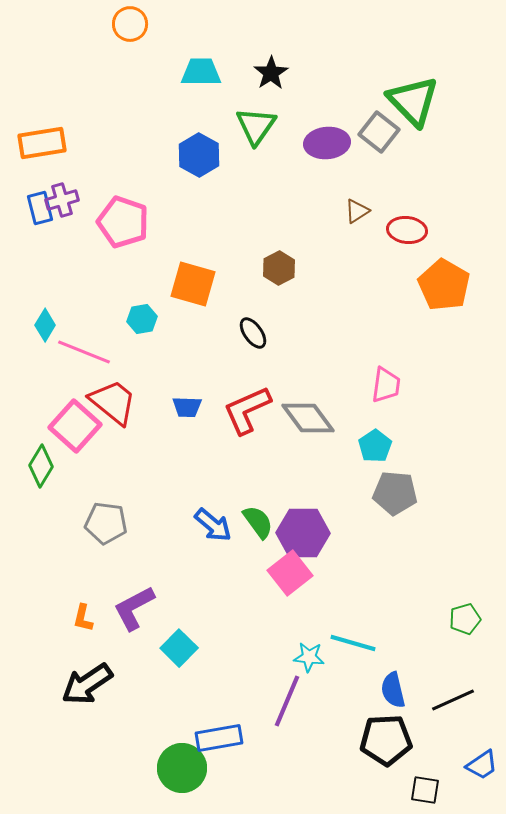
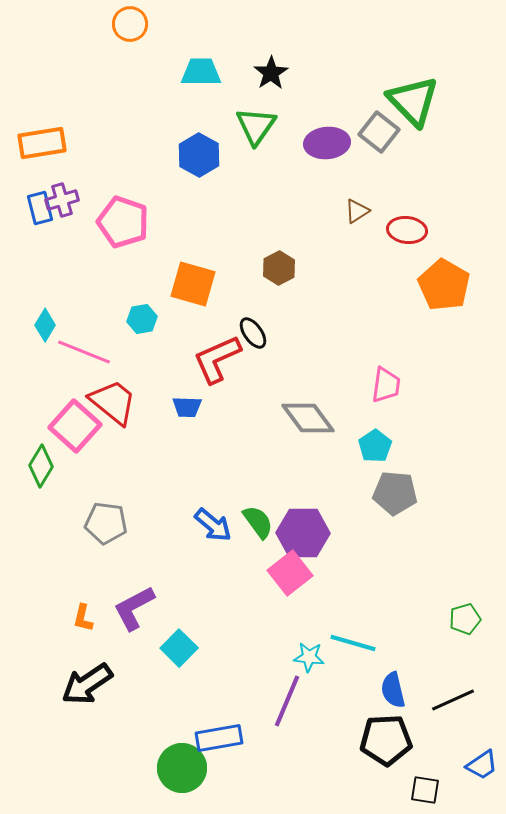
red L-shape at (247, 410): moved 30 px left, 51 px up
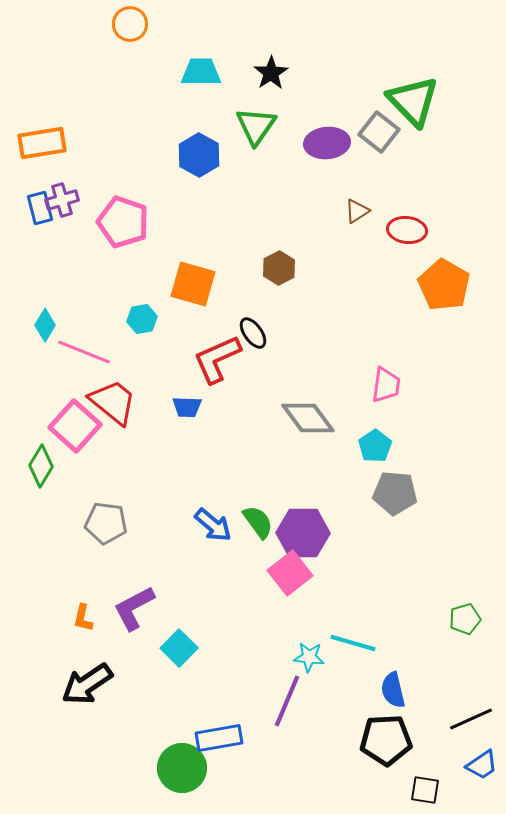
black line at (453, 700): moved 18 px right, 19 px down
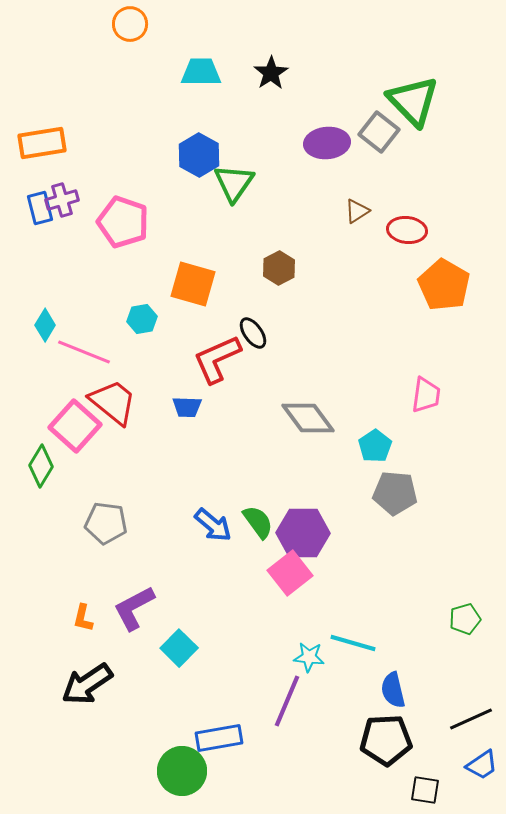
green triangle at (256, 126): moved 22 px left, 57 px down
pink trapezoid at (386, 385): moved 40 px right, 10 px down
green circle at (182, 768): moved 3 px down
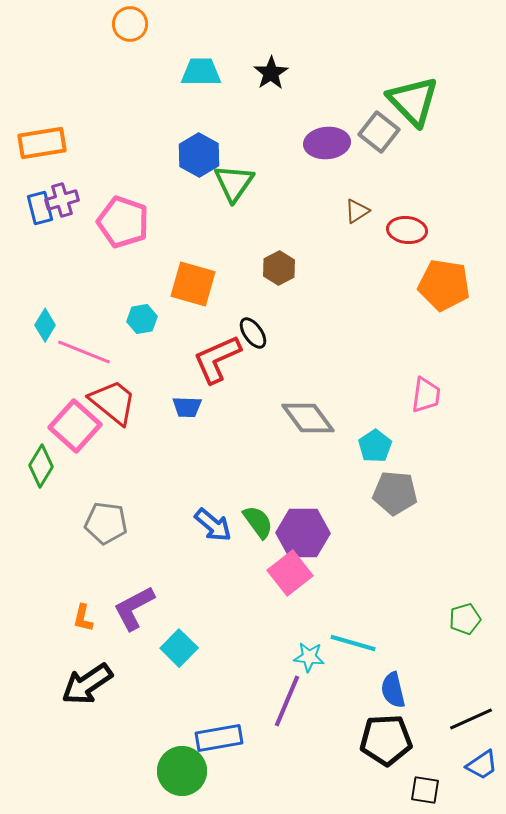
orange pentagon at (444, 285): rotated 21 degrees counterclockwise
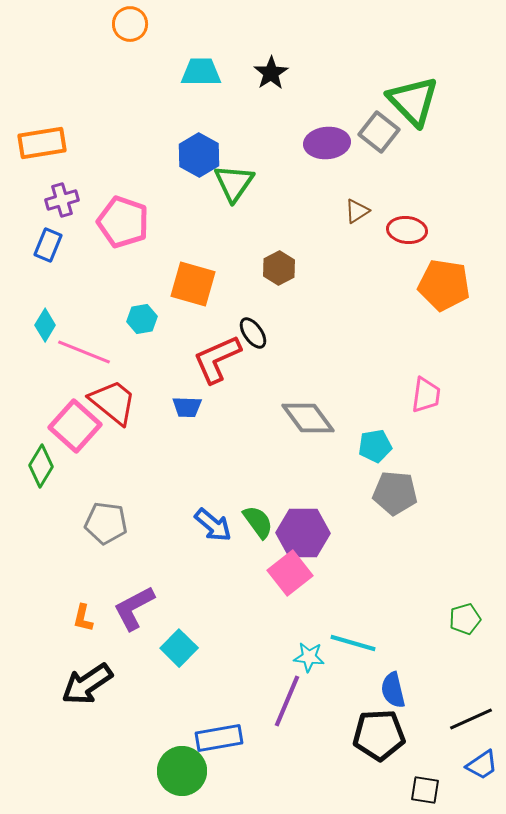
blue rectangle at (40, 208): moved 8 px right, 37 px down; rotated 36 degrees clockwise
cyan pentagon at (375, 446): rotated 24 degrees clockwise
black pentagon at (386, 740): moved 7 px left, 5 px up
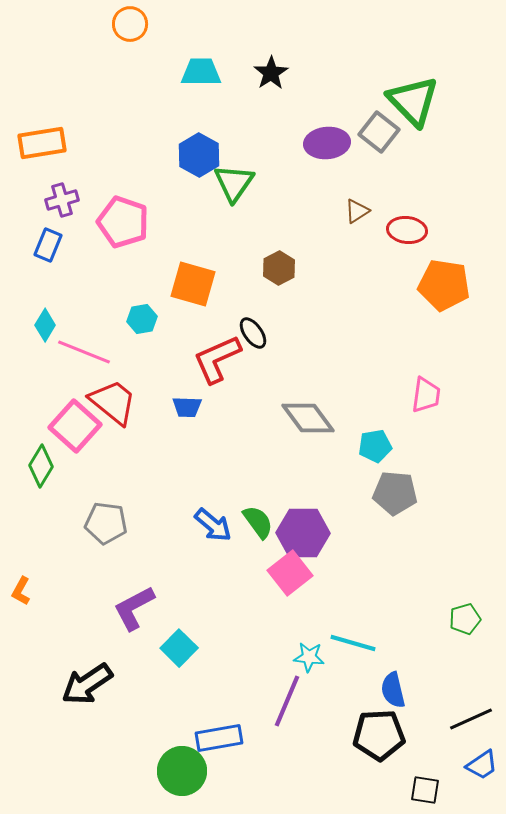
orange L-shape at (83, 618): moved 62 px left, 27 px up; rotated 16 degrees clockwise
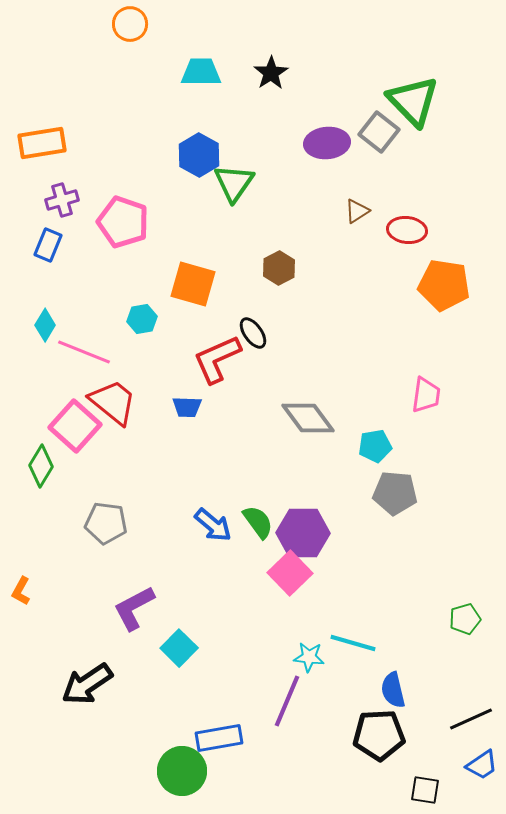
pink square at (290, 573): rotated 6 degrees counterclockwise
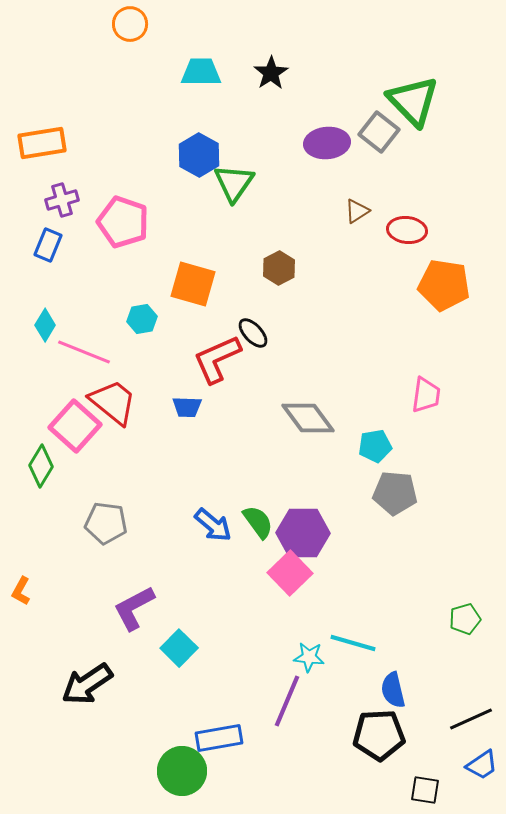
black ellipse at (253, 333): rotated 8 degrees counterclockwise
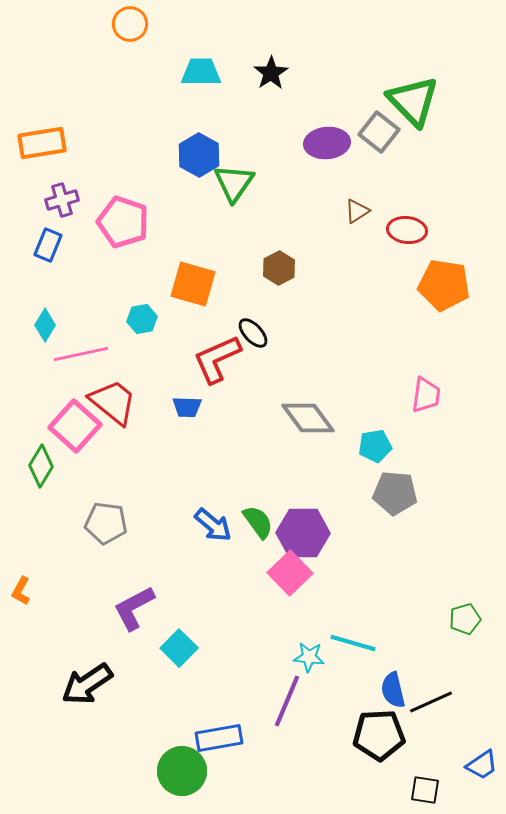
pink line at (84, 352): moved 3 px left, 2 px down; rotated 34 degrees counterclockwise
black line at (471, 719): moved 40 px left, 17 px up
